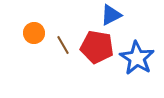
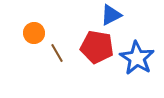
brown line: moved 6 px left, 8 px down
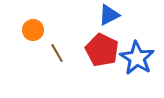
blue triangle: moved 2 px left
orange circle: moved 1 px left, 3 px up
red pentagon: moved 5 px right, 3 px down; rotated 16 degrees clockwise
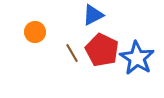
blue triangle: moved 16 px left
orange circle: moved 2 px right, 2 px down
brown line: moved 15 px right
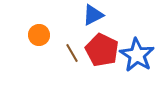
orange circle: moved 4 px right, 3 px down
blue star: moved 3 px up
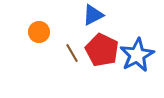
orange circle: moved 3 px up
blue star: rotated 12 degrees clockwise
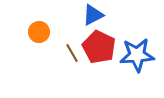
red pentagon: moved 3 px left, 3 px up
blue star: rotated 24 degrees clockwise
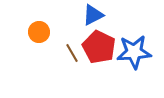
blue star: moved 3 px left, 3 px up
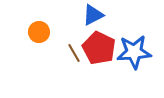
red pentagon: moved 1 px down
brown line: moved 2 px right
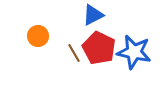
orange circle: moved 1 px left, 4 px down
blue star: rotated 16 degrees clockwise
